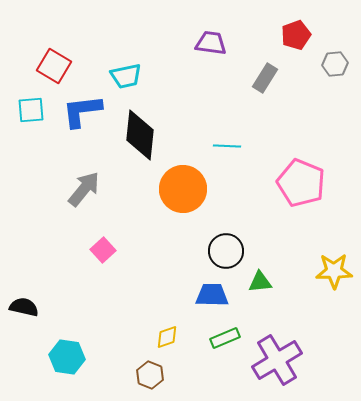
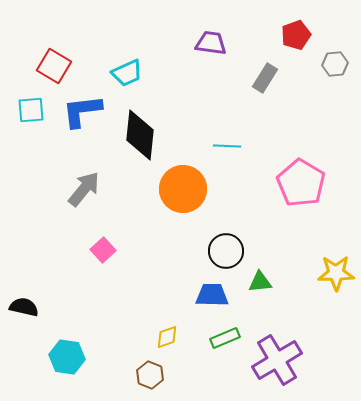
cyan trapezoid: moved 1 px right, 3 px up; rotated 12 degrees counterclockwise
pink pentagon: rotated 9 degrees clockwise
yellow star: moved 2 px right, 2 px down
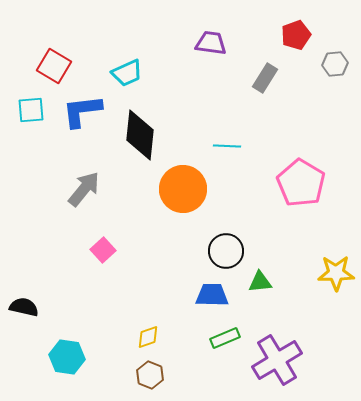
yellow diamond: moved 19 px left
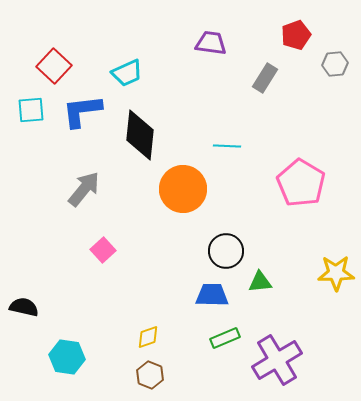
red square: rotated 12 degrees clockwise
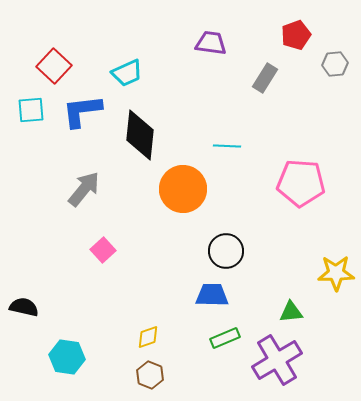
pink pentagon: rotated 27 degrees counterclockwise
green triangle: moved 31 px right, 30 px down
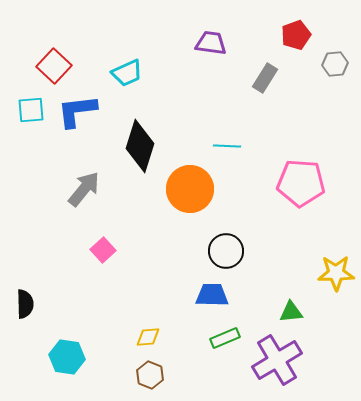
blue L-shape: moved 5 px left
black diamond: moved 11 px down; rotated 12 degrees clockwise
orange circle: moved 7 px right
black semicircle: moved 1 px right, 3 px up; rotated 76 degrees clockwise
yellow diamond: rotated 15 degrees clockwise
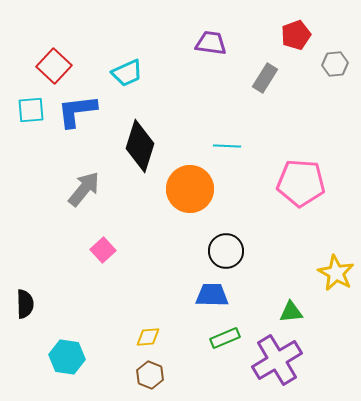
yellow star: rotated 30 degrees clockwise
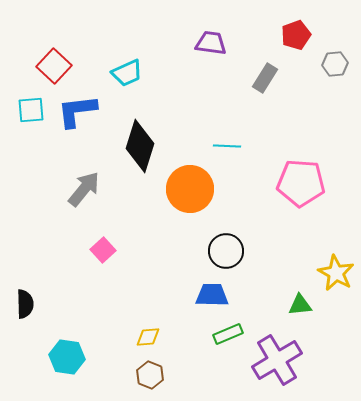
green triangle: moved 9 px right, 7 px up
green rectangle: moved 3 px right, 4 px up
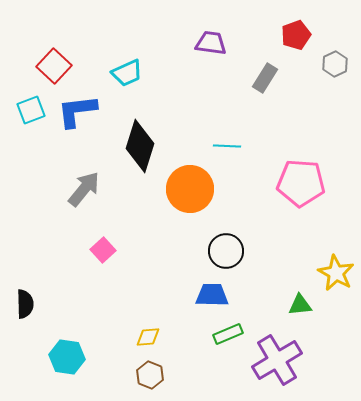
gray hexagon: rotated 20 degrees counterclockwise
cyan square: rotated 16 degrees counterclockwise
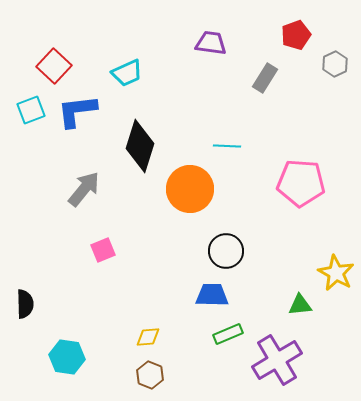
pink square: rotated 20 degrees clockwise
